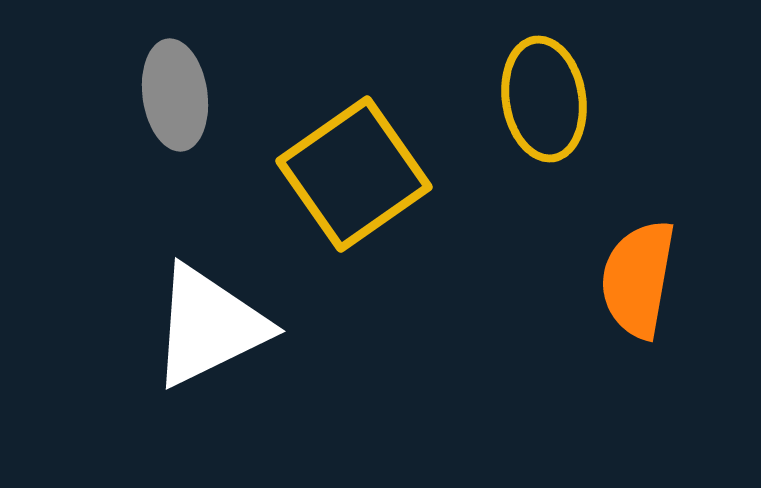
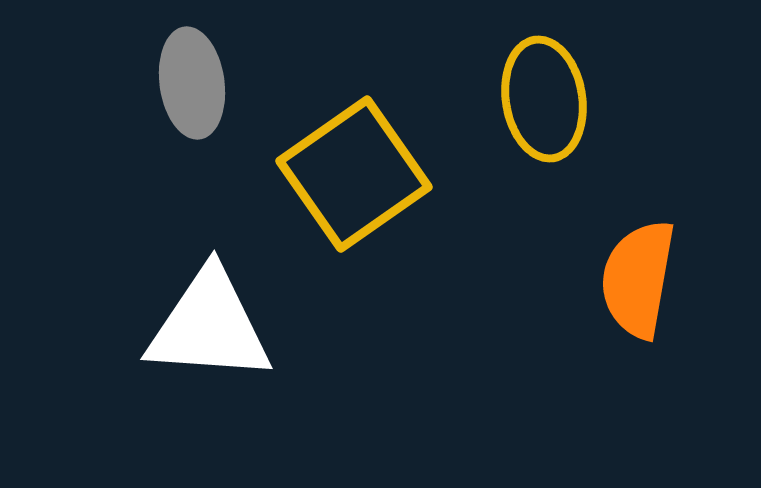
gray ellipse: moved 17 px right, 12 px up
white triangle: rotated 30 degrees clockwise
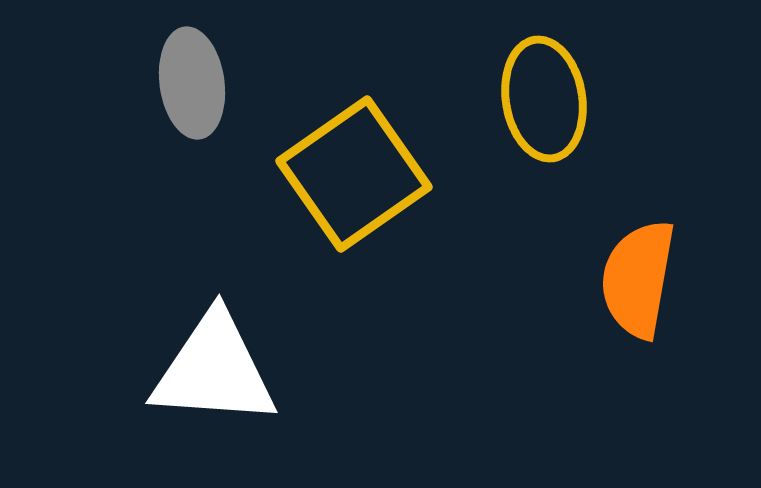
white triangle: moved 5 px right, 44 px down
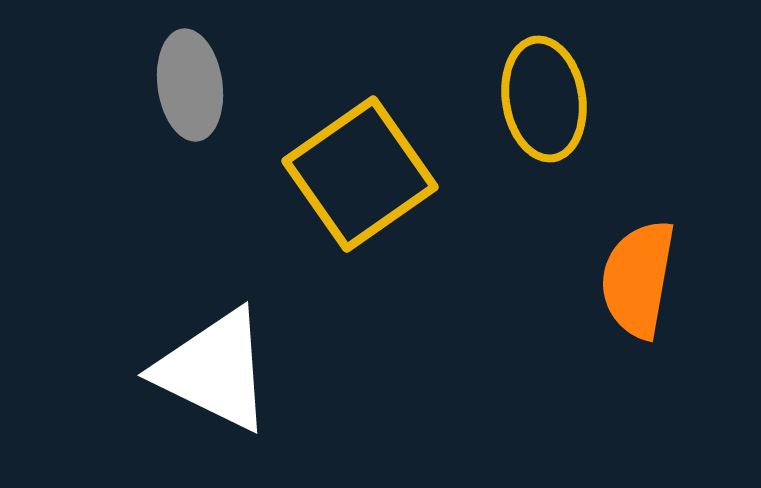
gray ellipse: moved 2 px left, 2 px down
yellow square: moved 6 px right
white triangle: rotated 22 degrees clockwise
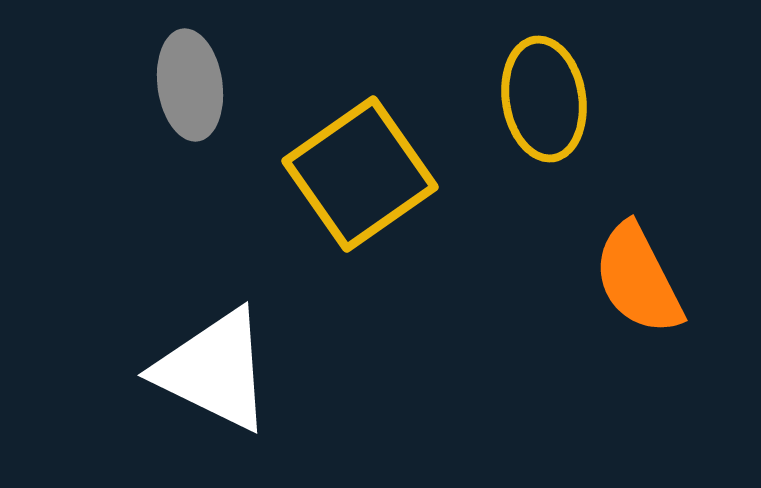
orange semicircle: rotated 37 degrees counterclockwise
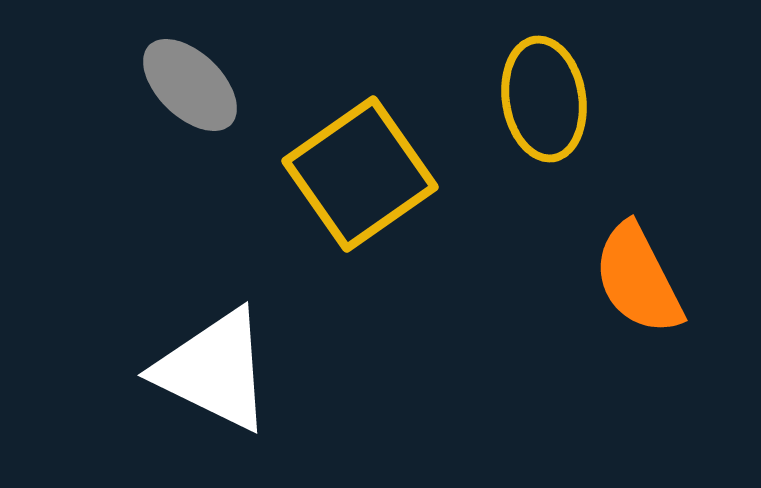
gray ellipse: rotated 38 degrees counterclockwise
